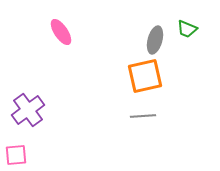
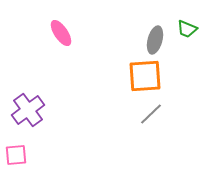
pink ellipse: moved 1 px down
orange square: rotated 9 degrees clockwise
gray line: moved 8 px right, 2 px up; rotated 40 degrees counterclockwise
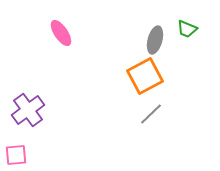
orange square: rotated 24 degrees counterclockwise
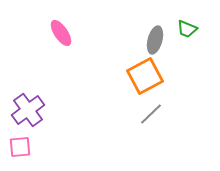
pink square: moved 4 px right, 8 px up
